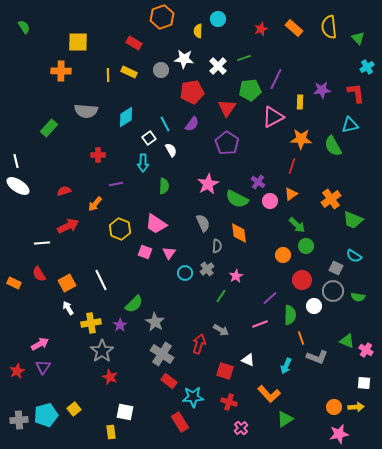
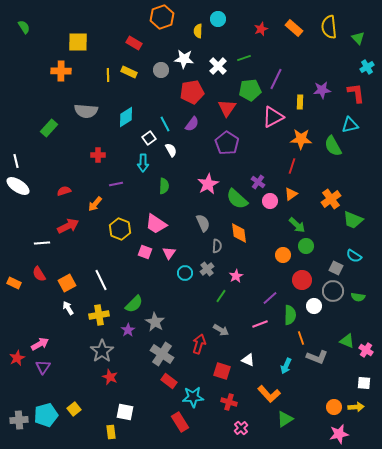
green semicircle at (237, 199): rotated 15 degrees clockwise
yellow cross at (91, 323): moved 8 px right, 8 px up
purple star at (120, 325): moved 8 px right, 5 px down
red star at (17, 371): moved 13 px up
red square at (225, 371): moved 3 px left
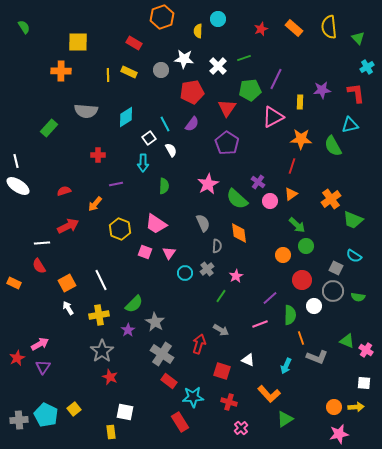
red semicircle at (39, 274): moved 8 px up
cyan pentagon at (46, 415): rotated 30 degrees counterclockwise
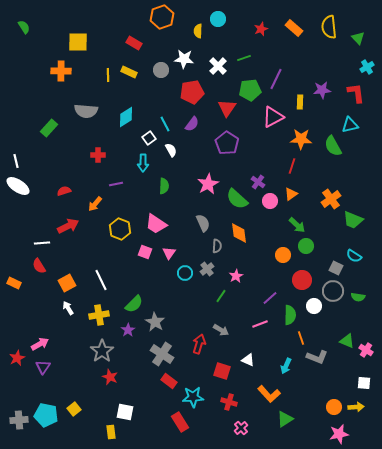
cyan pentagon at (46, 415): rotated 15 degrees counterclockwise
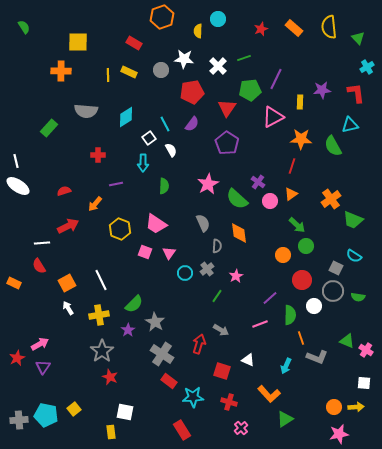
green line at (221, 296): moved 4 px left
red rectangle at (180, 422): moved 2 px right, 8 px down
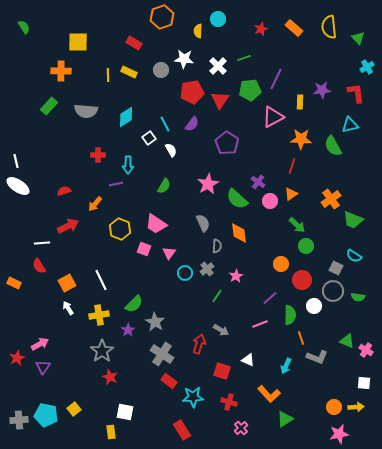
red triangle at (227, 108): moved 7 px left, 8 px up
green rectangle at (49, 128): moved 22 px up
cyan arrow at (143, 163): moved 15 px left, 2 px down
green semicircle at (164, 186): rotated 28 degrees clockwise
pink square at (145, 252): moved 1 px left, 3 px up
orange circle at (283, 255): moved 2 px left, 9 px down
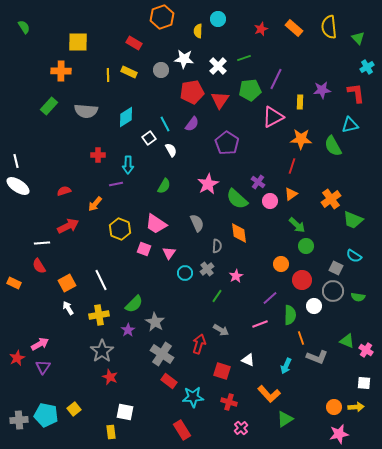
gray semicircle at (203, 223): moved 6 px left
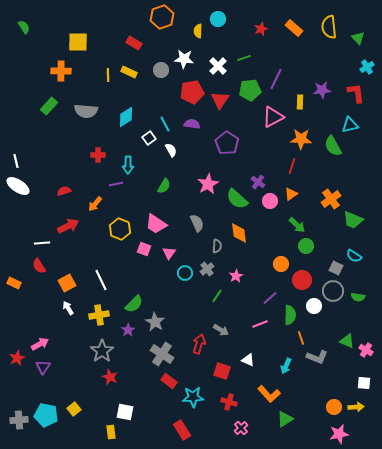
purple semicircle at (192, 124): rotated 119 degrees counterclockwise
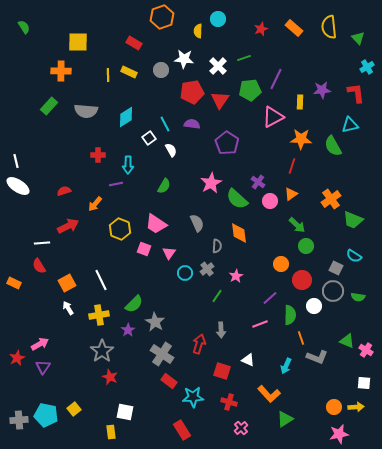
pink star at (208, 184): moved 3 px right, 1 px up
gray arrow at (221, 330): rotated 56 degrees clockwise
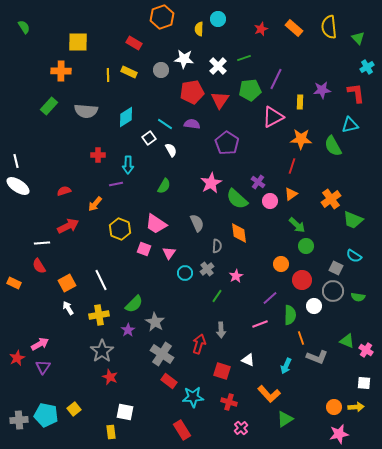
yellow semicircle at (198, 31): moved 1 px right, 2 px up
cyan line at (165, 124): rotated 28 degrees counterclockwise
